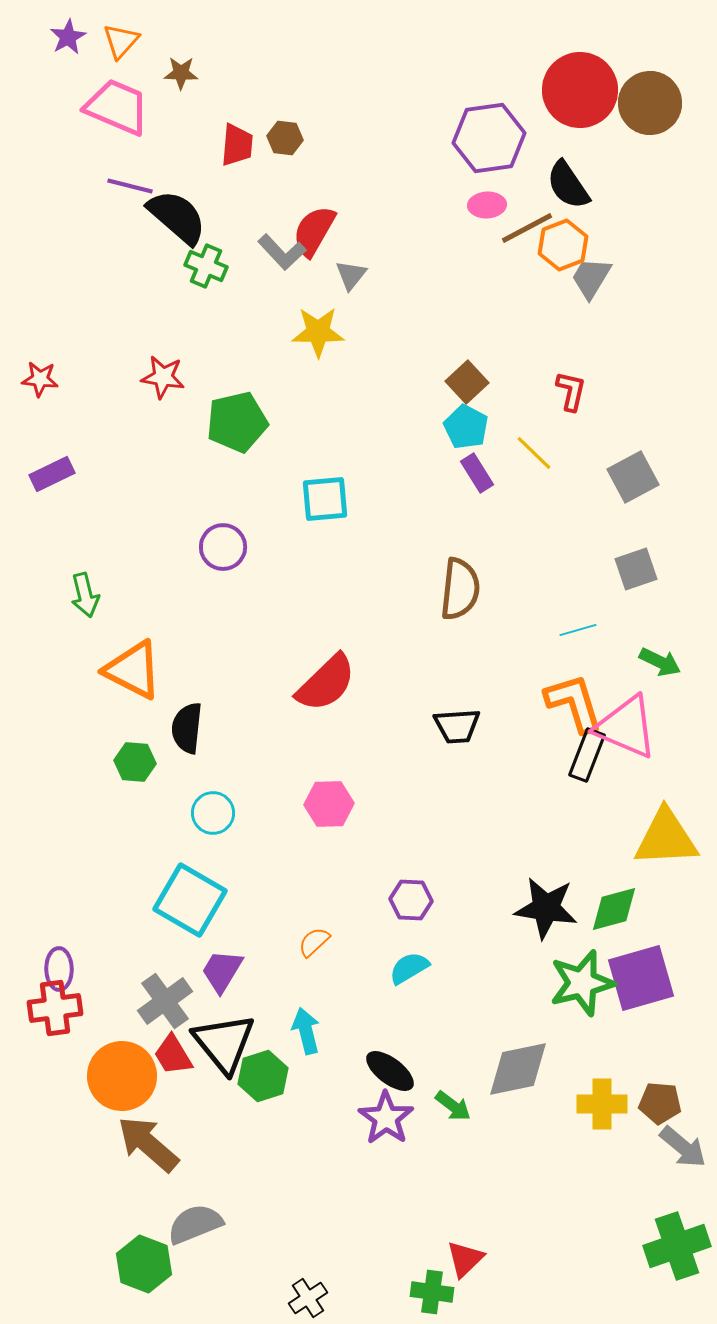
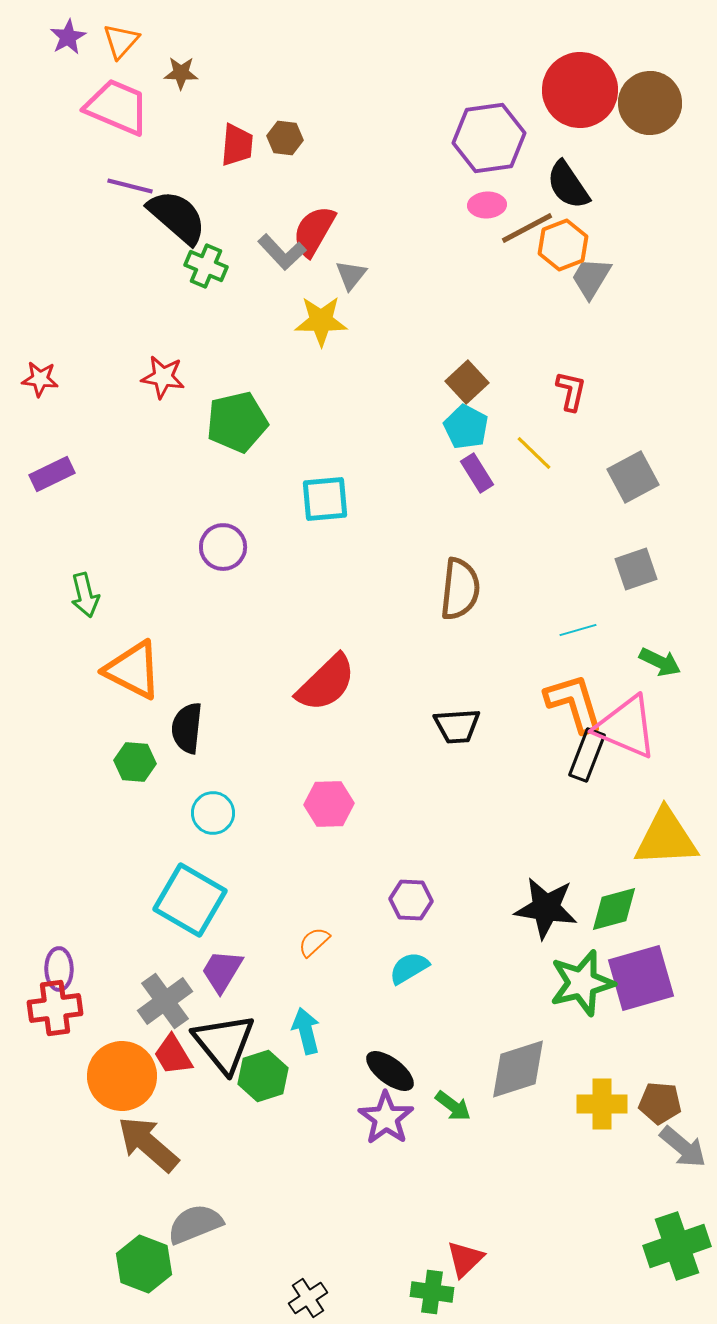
yellow star at (318, 332): moved 3 px right, 11 px up
gray diamond at (518, 1069): rotated 6 degrees counterclockwise
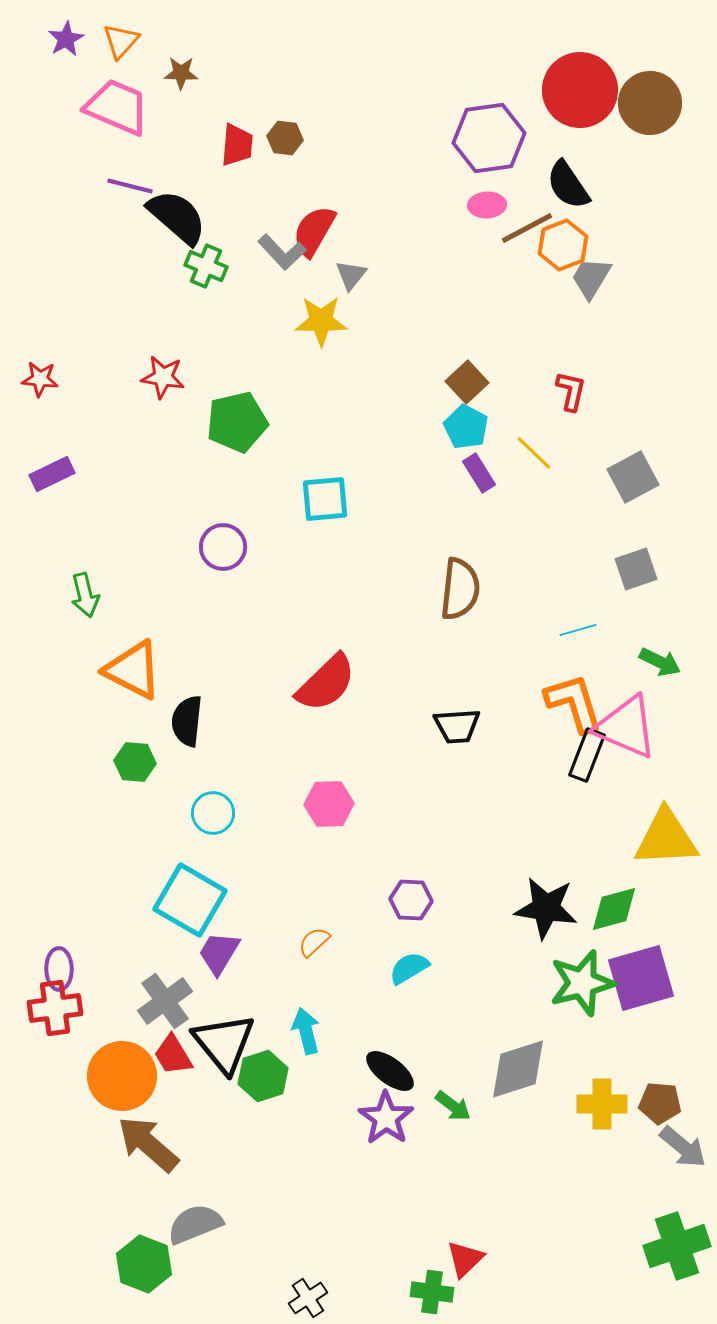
purple star at (68, 37): moved 2 px left, 2 px down
purple rectangle at (477, 473): moved 2 px right
black semicircle at (187, 728): moved 7 px up
purple trapezoid at (222, 971): moved 3 px left, 18 px up
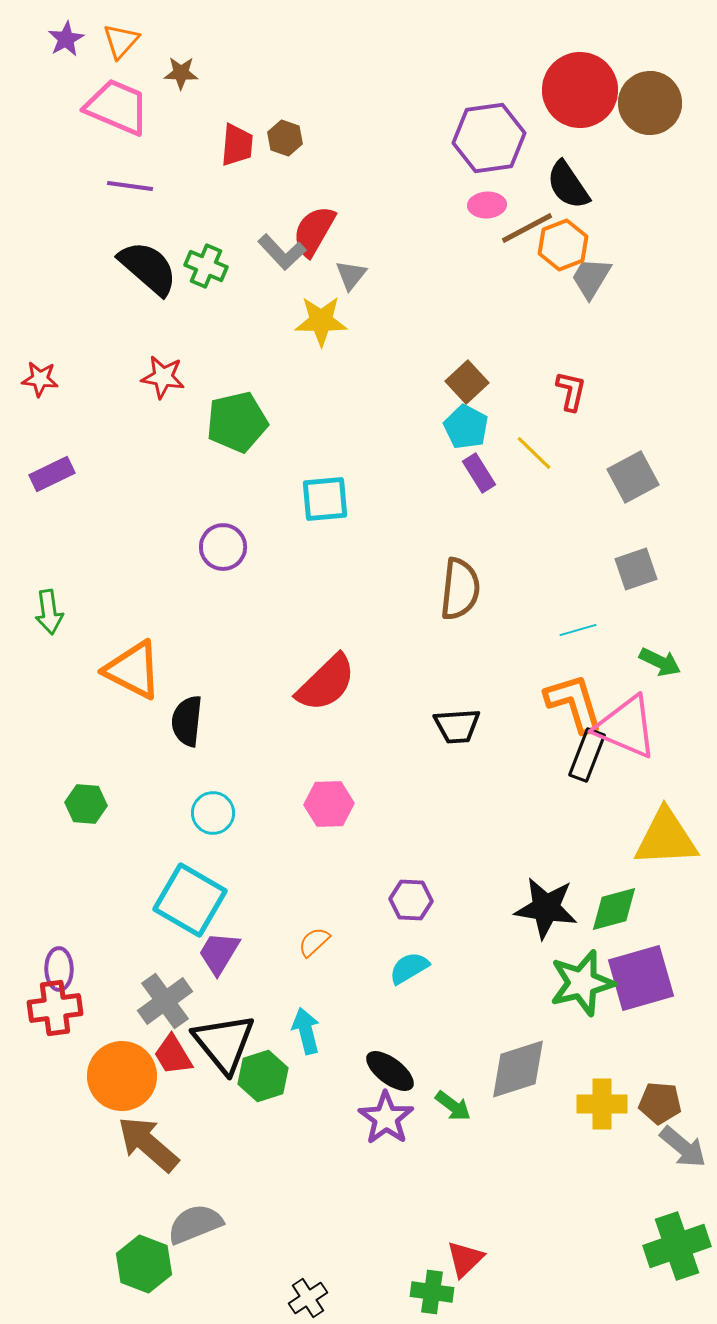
brown hexagon at (285, 138): rotated 12 degrees clockwise
purple line at (130, 186): rotated 6 degrees counterclockwise
black semicircle at (177, 217): moved 29 px left, 51 px down
green arrow at (85, 595): moved 36 px left, 17 px down; rotated 6 degrees clockwise
green hexagon at (135, 762): moved 49 px left, 42 px down
